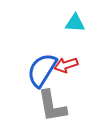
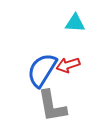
red arrow: moved 2 px right
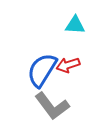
cyan triangle: moved 2 px down
gray L-shape: rotated 27 degrees counterclockwise
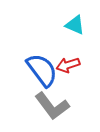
cyan triangle: rotated 20 degrees clockwise
blue semicircle: rotated 111 degrees clockwise
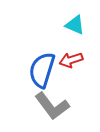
red arrow: moved 3 px right, 5 px up
blue semicircle: rotated 126 degrees counterclockwise
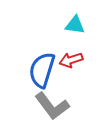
cyan triangle: rotated 15 degrees counterclockwise
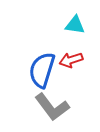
gray L-shape: moved 1 px down
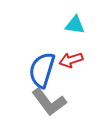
gray L-shape: moved 3 px left, 5 px up
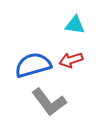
blue semicircle: moved 9 px left, 5 px up; rotated 57 degrees clockwise
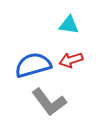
cyan triangle: moved 6 px left
